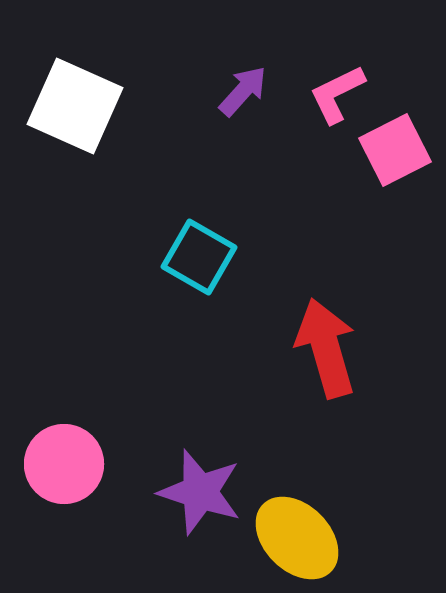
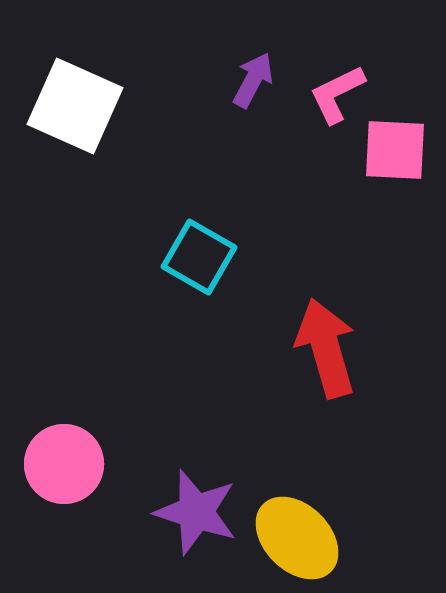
purple arrow: moved 10 px right, 11 px up; rotated 14 degrees counterclockwise
pink square: rotated 30 degrees clockwise
purple star: moved 4 px left, 20 px down
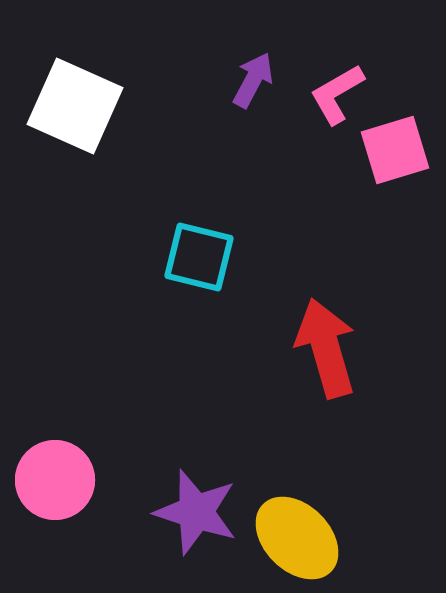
pink L-shape: rotated 4 degrees counterclockwise
pink square: rotated 20 degrees counterclockwise
cyan square: rotated 16 degrees counterclockwise
pink circle: moved 9 px left, 16 px down
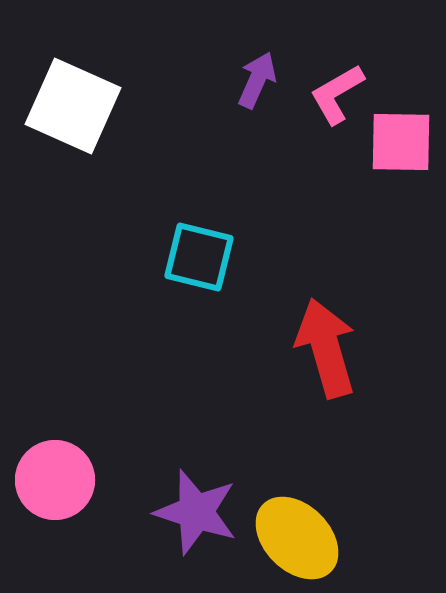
purple arrow: moved 4 px right; rotated 4 degrees counterclockwise
white square: moved 2 px left
pink square: moved 6 px right, 8 px up; rotated 18 degrees clockwise
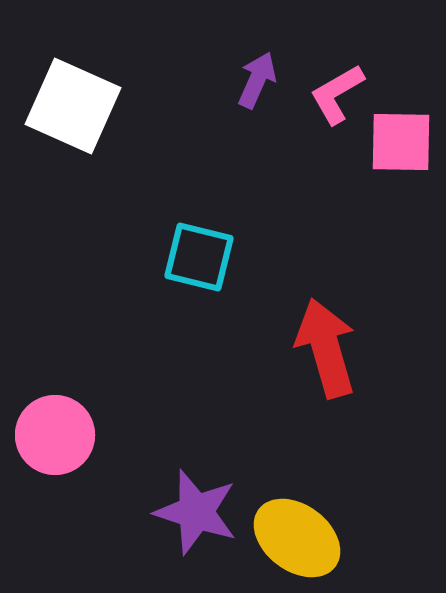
pink circle: moved 45 px up
yellow ellipse: rotated 8 degrees counterclockwise
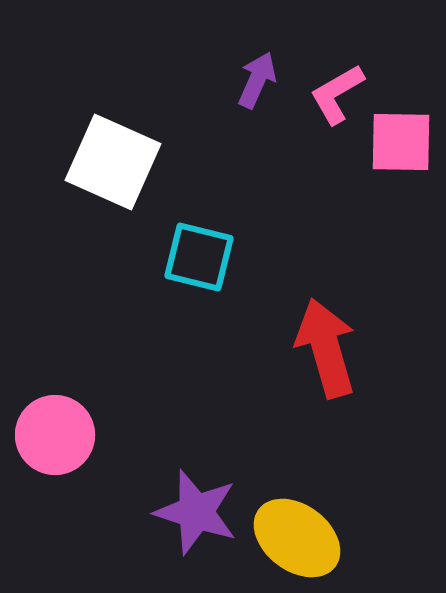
white square: moved 40 px right, 56 px down
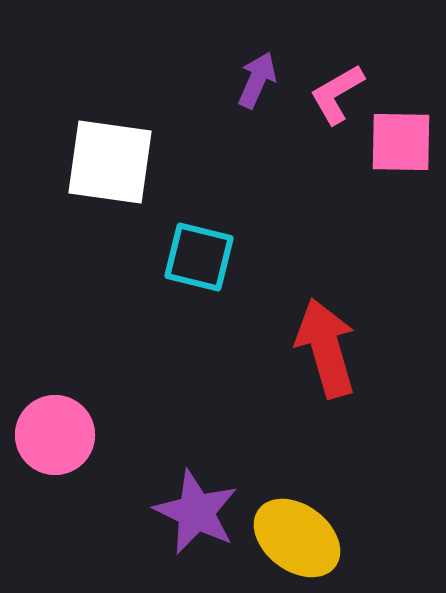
white square: moved 3 px left; rotated 16 degrees counterclockwise
purple star: rotated 8 degrees clockwise
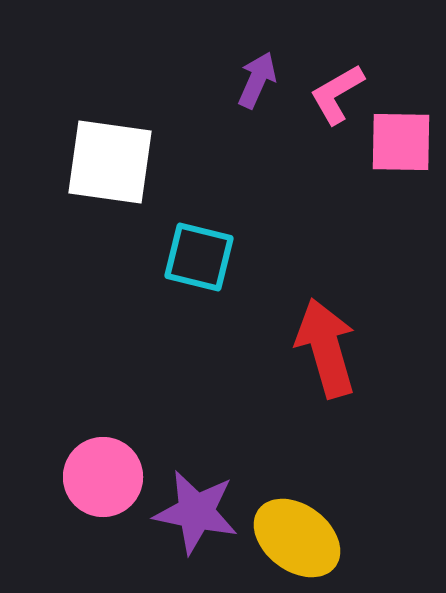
pink circle: moved 48 px right, 42 px down
purple star: rotated 14 degrees counterclockwise
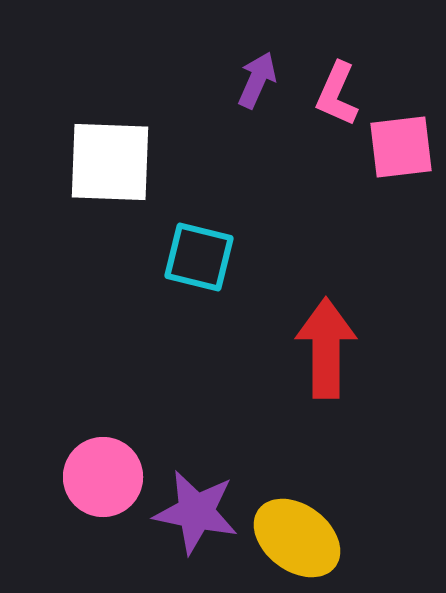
pink L-shape: rotated 36 degrees counterclockwise
pink square: moved 5 px down; rotated 8 degrees counterclockwise
white square: rotated 6 degrees counterclockwise
red arrow: rotated 16 degrees clockwise
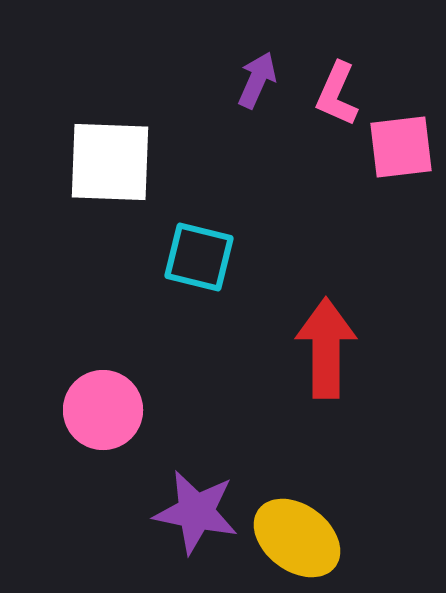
pink circle: moved 67 px up
